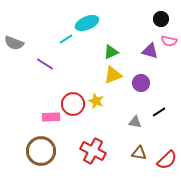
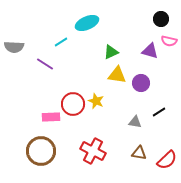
cyan line: moved 5 px left, 3 px down
gray semicircle: moved 4 px down; rotated 18 degrees counterclockwise
yellow triangle: moved 4 px right; rotated 30 degrees clockwise
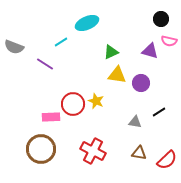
gray semicircle: rotated 18 degrees clockwise
brown circle: moved 2 px up
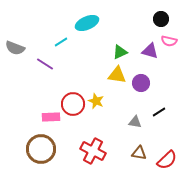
gray semicircle: moved 1 px right, 1 px down
green triangle: moved 9 px right
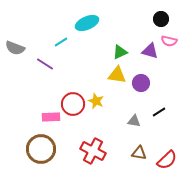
gray triangle: moved 1 px left, 1 px up
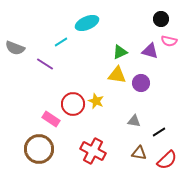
black line: moved 20 px down
pink rectangle: moved 2 px down; rotated 36 degrees clockwise
brown circle: moved 2 px left
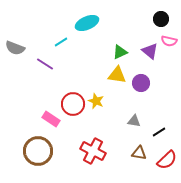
purple triangle: rotated 24 degrees clockwise
brown circle: moved 1 px left, 2 px down
